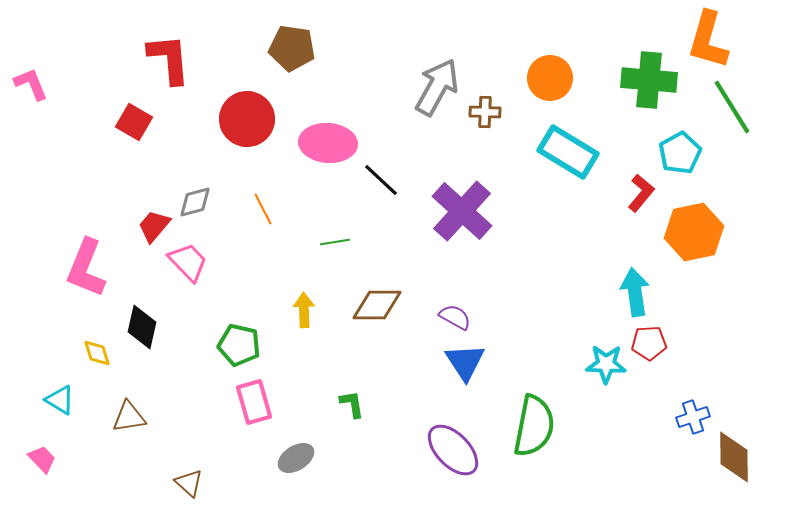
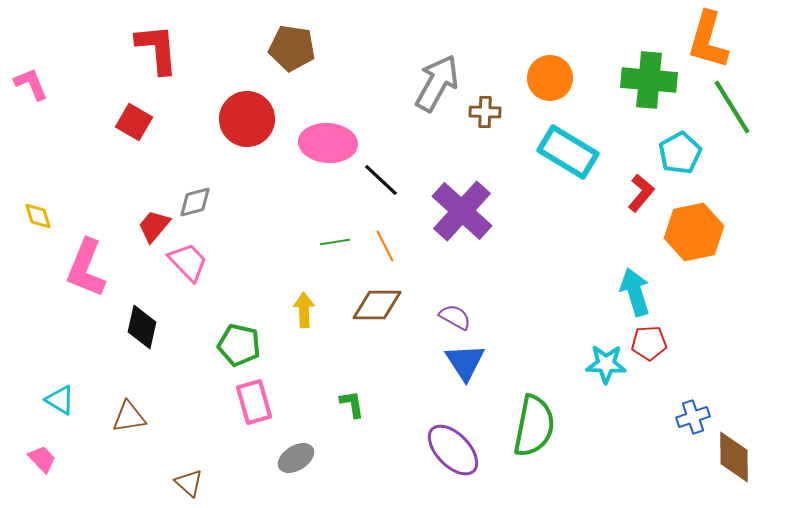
red L-shape at (169, 59): moved 12 px left, 10 px up
gray arrow at (437, 87): moved 4 px up
orange line at (263, 209): moved 122 px right, 37 px down
cyan arrow at (635, 292): rotated 9 degrees counterclockwise
yellow diamond at (97, 353): moved 59 px left, 137 px up
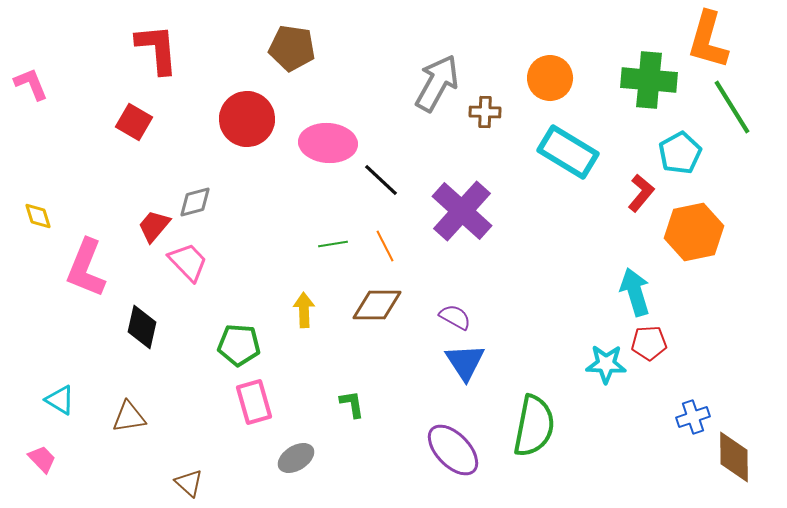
green line at (335, 242): moved 2 px left, 2 px down
green pentagon at (239, 345): rotated 9 degrees counterclockwise
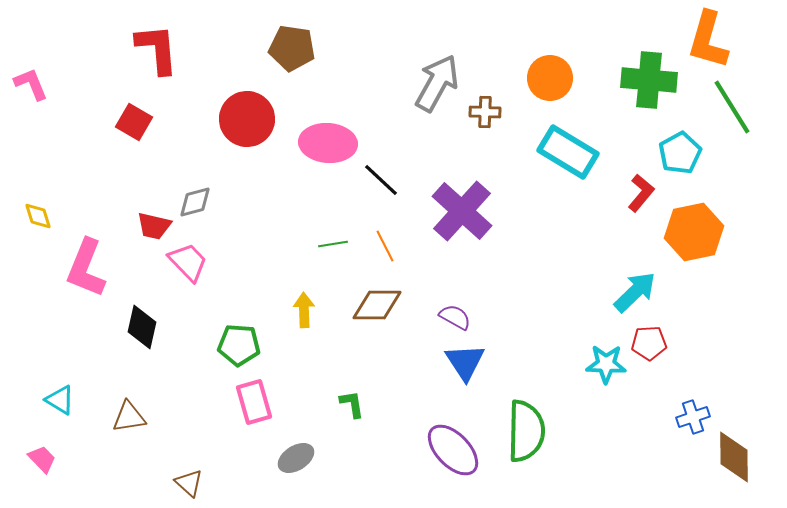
red trapezoid at (154, 226): rotated 117 degrees counterclockwise
cyan arrow at (635, 292): rotated 63 degrees clockwise
green semicircle at (534, 426): moved 8 px left, 5 px down; rotated 10 degrees counterclockwise
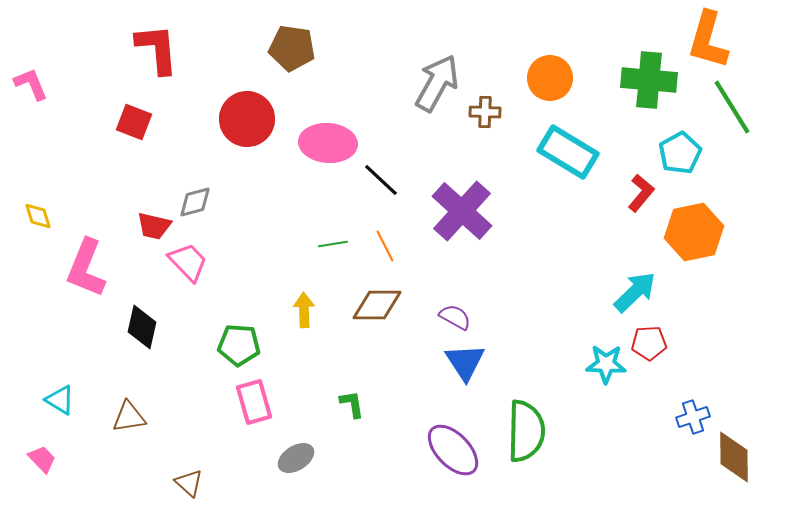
red square at (134, 122): rotated 9 degrees counterclockwise
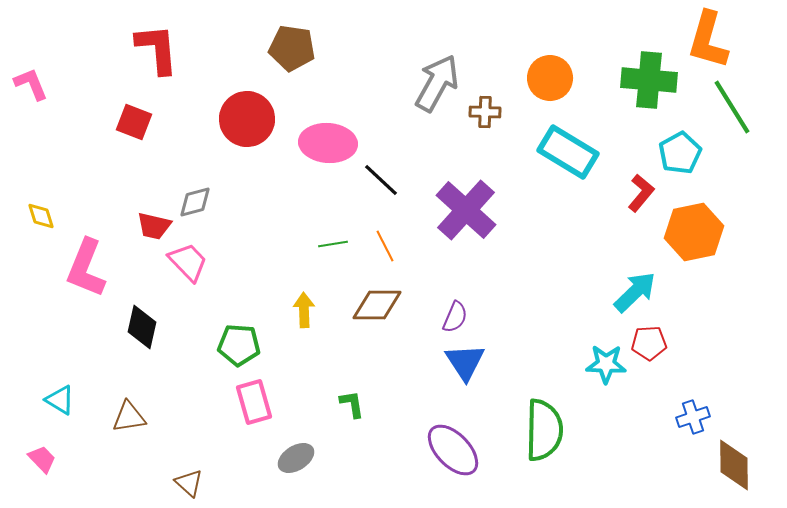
purple cross at (462, 211): moved 4 px right, 1 px up
yellow diamond at (38, 216): moved 3 px right
purple semicircle at (455, 317): rotated 84 degrees clockwise
green semicircle at (526, 431): moved 18 px right, 1 px up
brown diamond at (734, 457): moved 8 px down
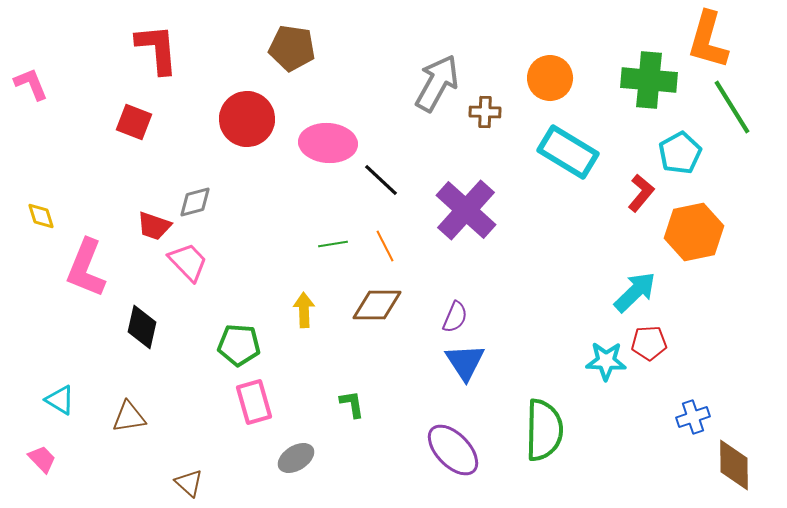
red trapezoid at (154, 226): rotated 6 degrees clockwise
cyan star at (606, 364): moved 3 px up
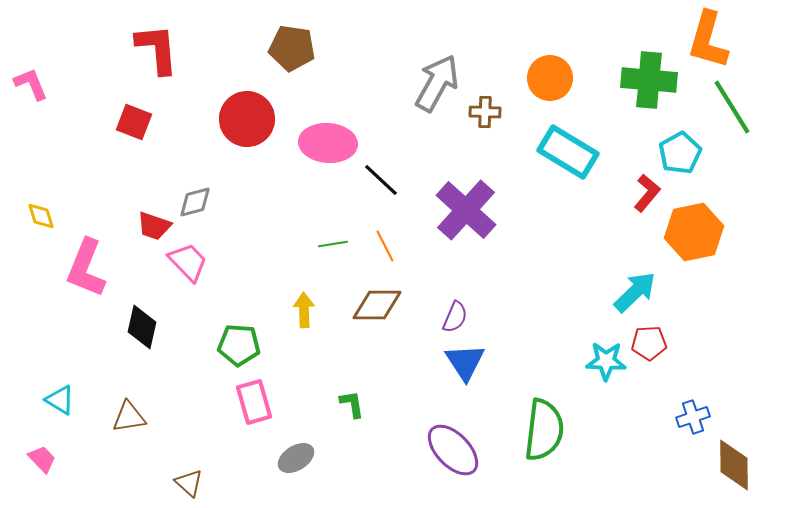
red L-shape at (641, 193): moved 6 px right
green semicircle at (544, 430): rotated 6 degrees clockwise
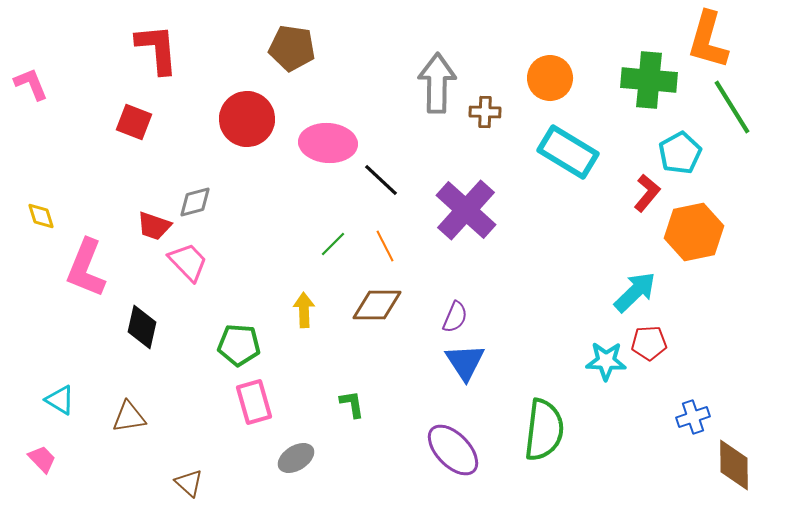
gray arrow at (437, 83): rotated 28 degrees counterclockwise
green line at (333, 244): rotated 36 degrees counterclockwise
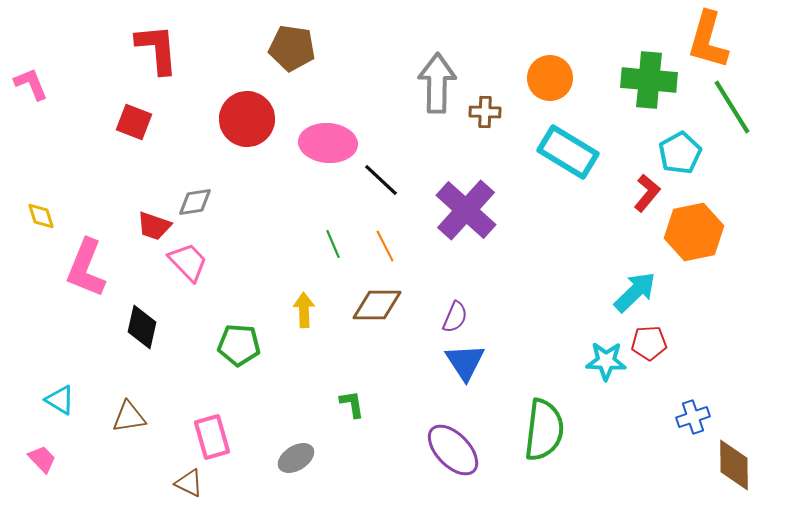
gray diamond at (195, 202): rotated 6 degrees clockwise
green line at (333, 244): rotated 68 degrees counterclockwise
pink rectangle at (254, 402): moved 42 px left, 35 px down
brown triangle at (189, 483): rotated 16 degrees counterclockwise
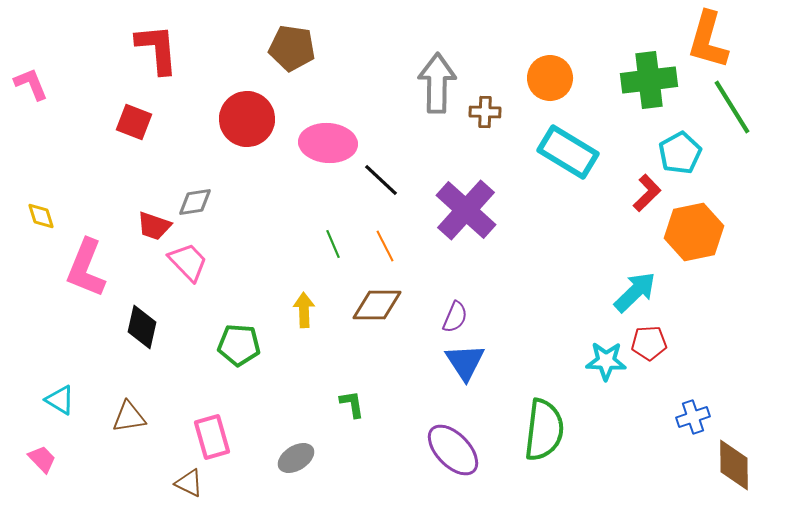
green cross at (649, 80): rotated 12 degrees counterclockwise
red L-shape at (647, 193): rotated 6 degrees clockwise
